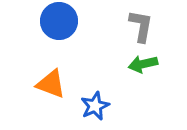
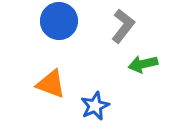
gray L-shape: moved 18 px left; rotated 28 degrees clockwise
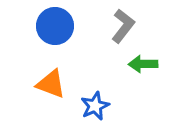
blue circle: moved 4 px left, 5 px down
green arrow: rotated 12 degrees clockwise
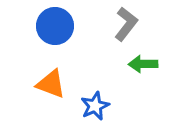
gray L-shape: moved 3 px right, 2 px up
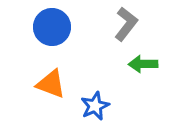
blue circle: moved 3 px left, 1 px down
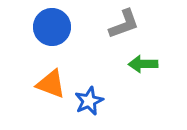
gray L-shape: moved 2 px left; rotated 32 degrees clockwise
blue star: moved 6 px left, 5 px up
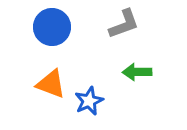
green arrow: moved 6 px left, 8 px down
